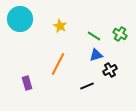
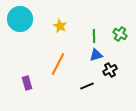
green line: rotated 56 degrees clockwise
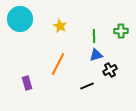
green cross: moved 1 px right, 3 px up; rotated 32 degrees counterclockwise
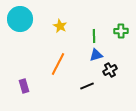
purple rectangle: moved 3 px left, 3 px down
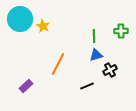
yellow star: moved 17 px left
purple rectangle: moved 2 px right; rotated 64 degrees clockwise
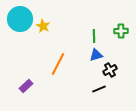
black line: moved 12 px right, 3 px down
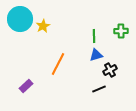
yellow star: rotated 16 degrees clockwise
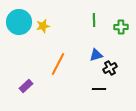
cyan circle: moved 1 px left, 3 px down
yellow star: rotated 16 degrees clockwise
green cross: moved 4 px up
green line: moved 16 px up
black cross: moved 2 px up
black line: rotated 24 degrees clockwise
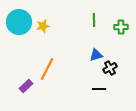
orange line: moved 11 px left, 5 px down
